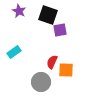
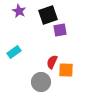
black square: rotated 36 degrees counterclockwise
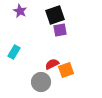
purple star: moved 1 px right
black square: moved 7 px right
cyan rectangle: rotated 24 degrees counterclockwise
red semicircle: moved 2 px down; rotated 40 degrees clockwise
orange square: rotated 21 degrees counterclockwise
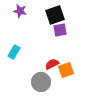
purple star: rotated 16 degrees counterclockwise
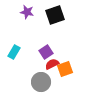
purple star: moved 7 px right, 1 px down
purple square: moved 14 px left, 22 px down; rotated 24 degrees counterclockwise
orange square: moved 1 px left, 1 px up
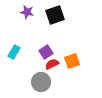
orange square: moved 7 px right, 8 px up
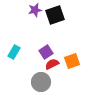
purple star: moved 8 px right, 2 px up; rotated 24 degrees counterclockwise
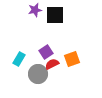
black square: rotated 18 degrees clockwise
cyan rectangle: moved 5 px right, 7 px down
orange square: moved 2 px up
gray circle: moved 3 px left, 8 px up
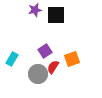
black square: moved 1 px right
purple square: moved 1 px left, 1 px up
cyan rectangle: moved 7 px left
red semicircle: moved 1 px right, 3 px down; rotated 32 degrees counterclockwise
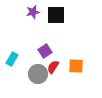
purple star: moved 2 px left, 2 px down
orange square: moved 4 px right, 7 px down; rotated 21 degrees clockwise
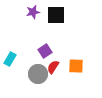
cyan rectangle: moved 2 px left
